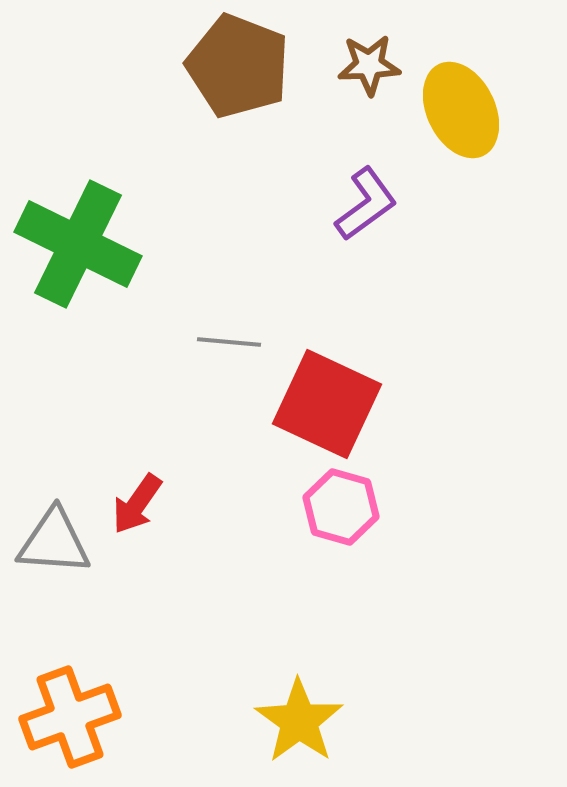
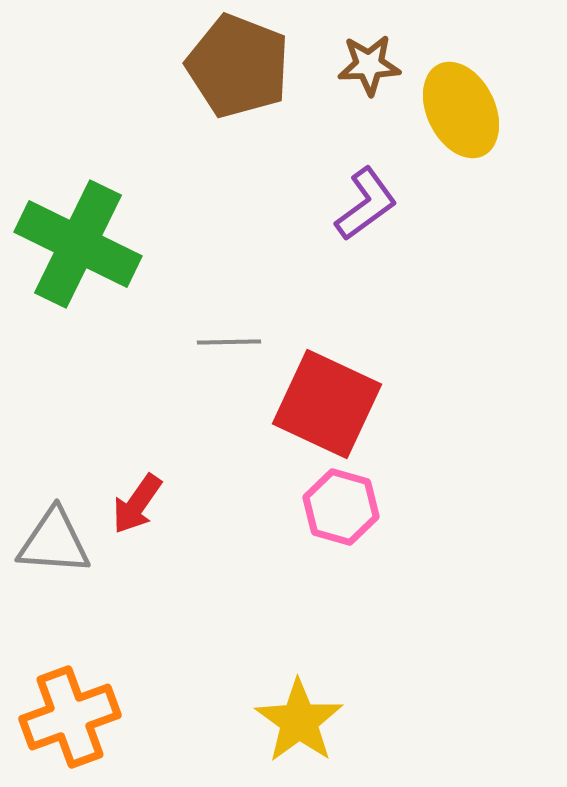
gray line: rotated 6 degrees counterclockwise
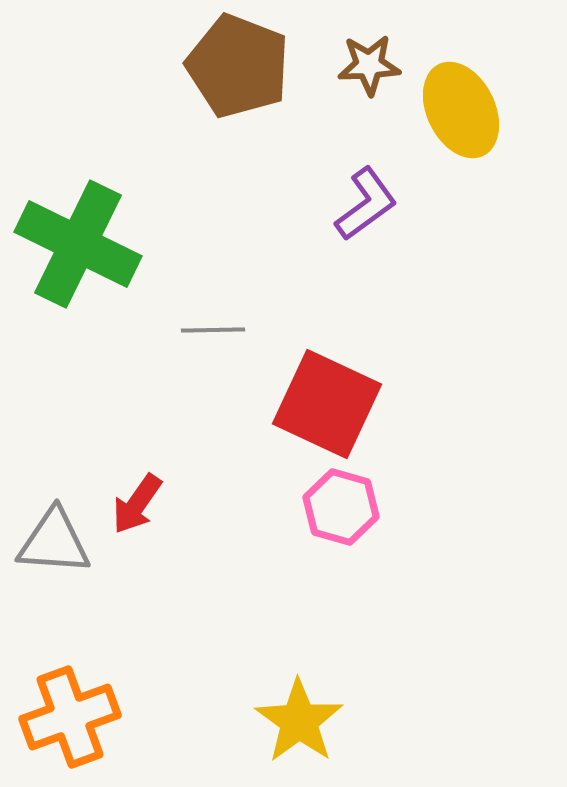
gray line: moved 16 px left, 12 px up
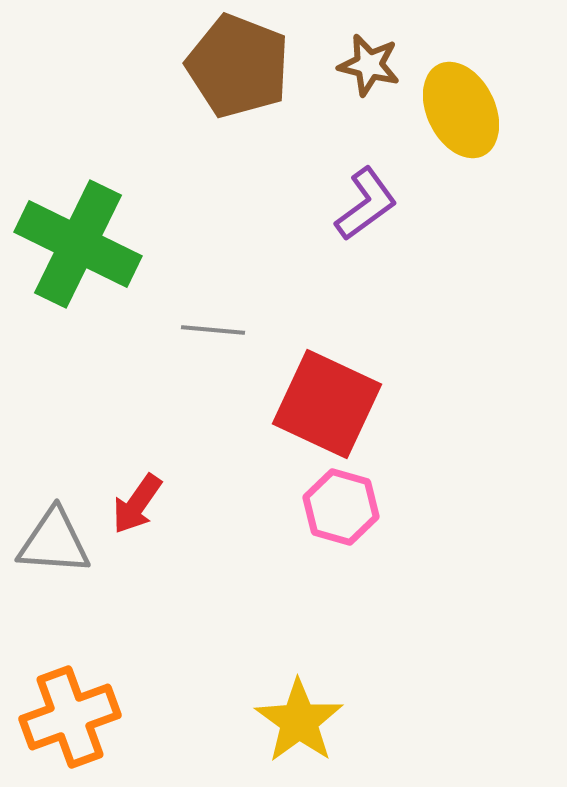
brown star: rotated 16 degrees clockwise
gray line: rotated 6 degrees clockwise
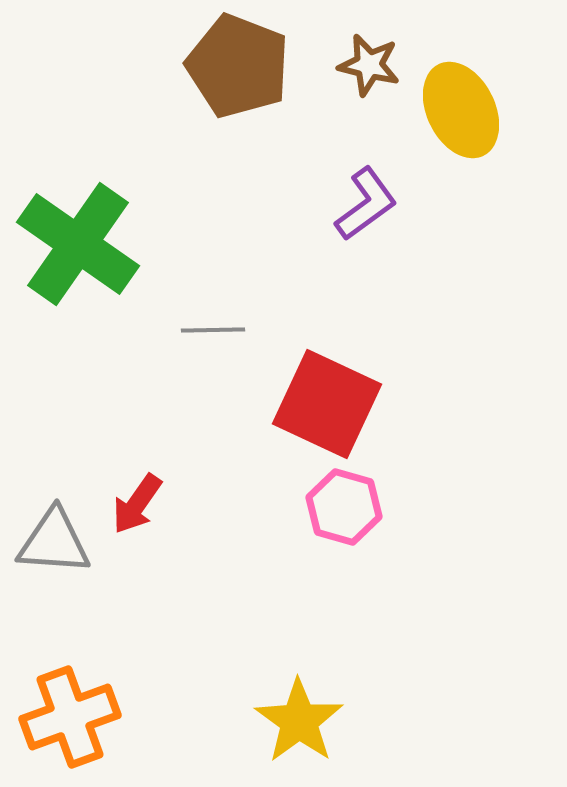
green cross: rotated 9 degrees clockwise
gray line: rotated 6 degrees counterclockwise
pink hexagon: moved 3 px right
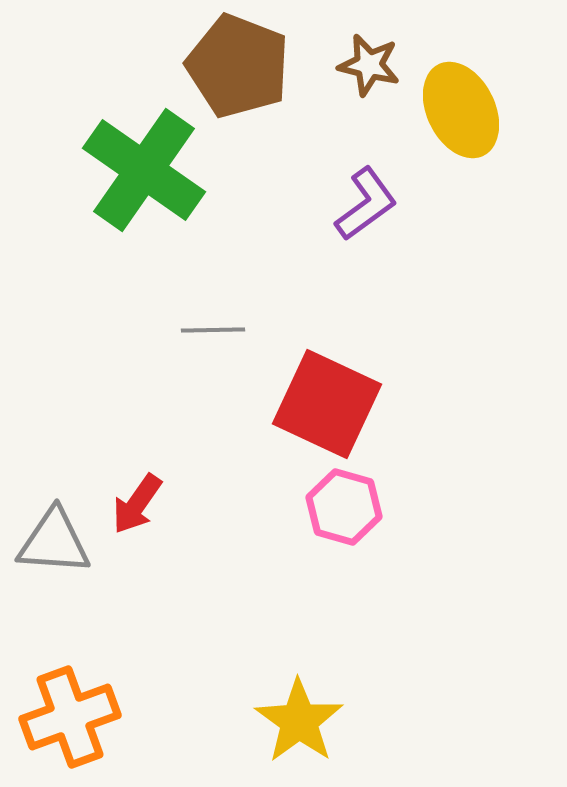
green cross: moved 66 px right, 74 px up
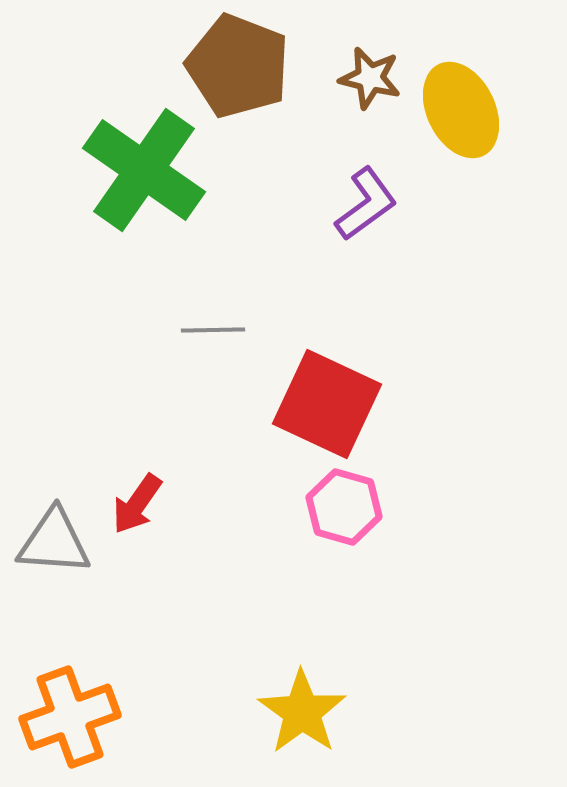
brown star: moved 1 px right, 13 px down
yellow star: moved 3 px right, 9 px up
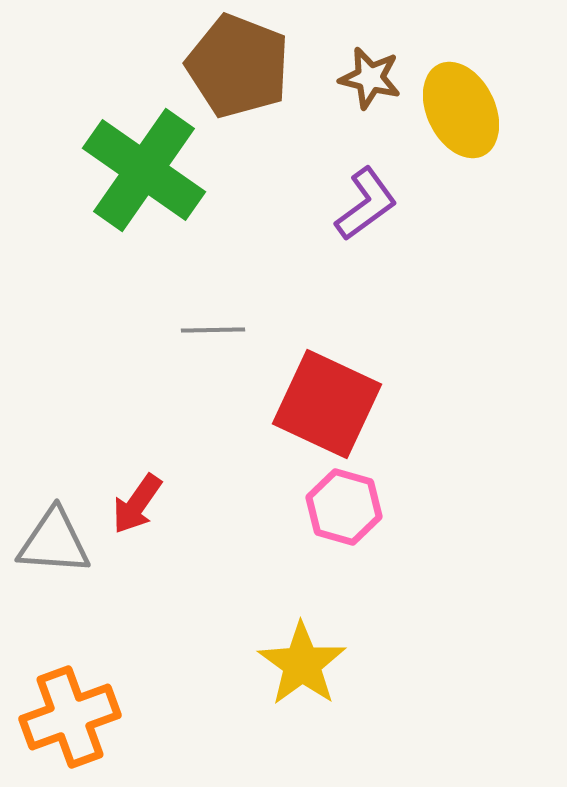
yellow star: moved 48 px up
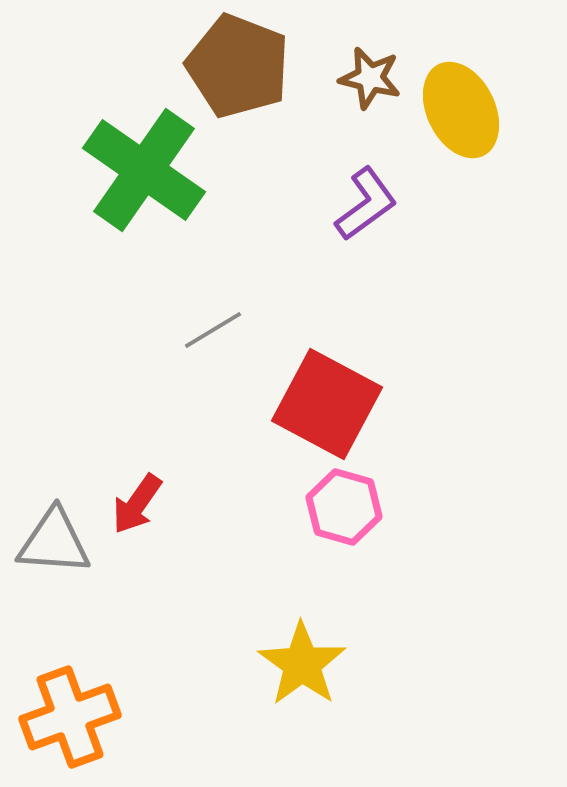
gray line: rotated 30 degrees counterclockwise
red square: rotated 3 degrees clockwise
